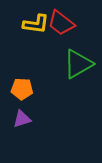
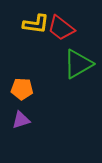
red trapezoid: moved 5 px down
purple triangle: moved 1 px left, 1 px down
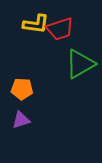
red trapezoid: moved 1 px left, 1 px down; rotated 56 degrees counterclockwise
green triangle: moved 2 px right
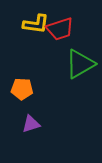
purple triangle: moved 10 px right, 4 px down
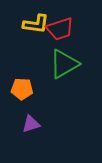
green triangle: moved 16 px left
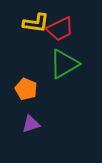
yellow L-shape: moved 1 px up
red trapezoid: rotated 8 degrees counterclockwise
orange pentagon: moved 4 px right; rotated 20 degrees clockwise
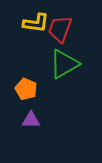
red trapezoid: rotated 136 degrees clockwise
purple triangle: moved 4 px up; rotated 18 degrees clockwise
